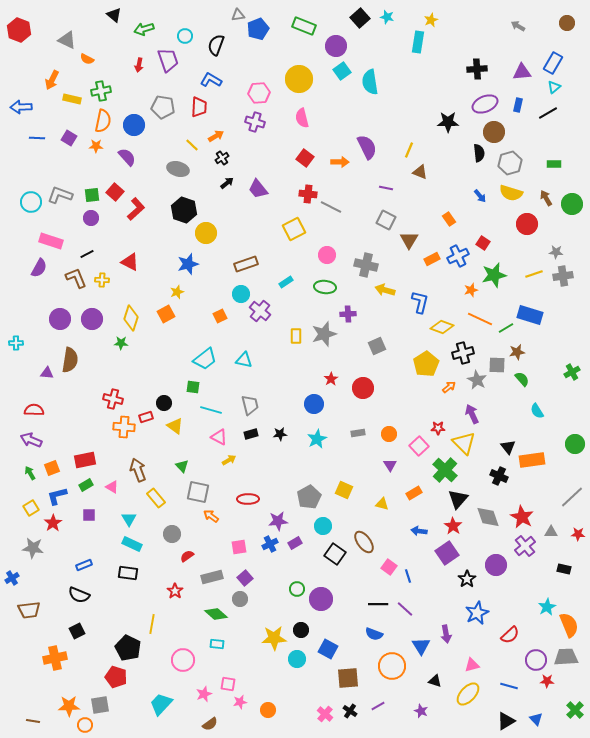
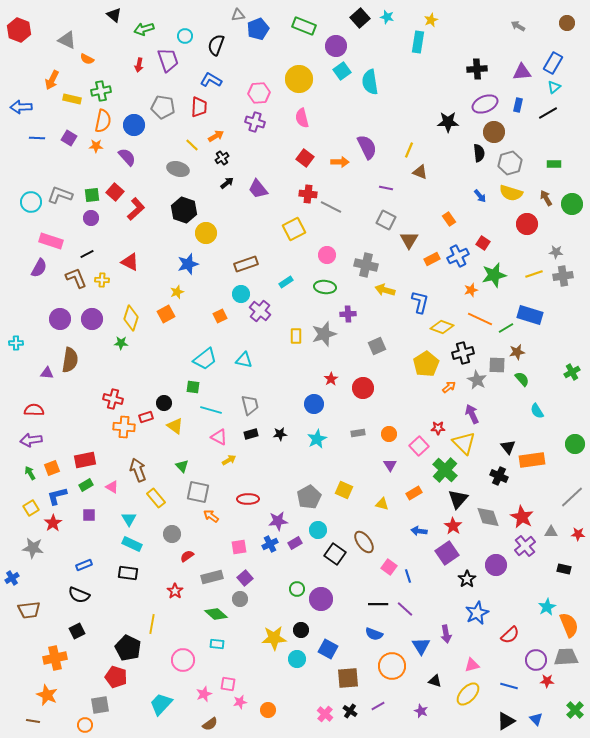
purple arrow at (31, 440): rotated 30 degrees counterclockwise
cyan circle at (323, 526): moved 5 px left, 4 px down
orange star at (69, 706): moved 22 px left, 11 px up; rotated 25 degrees clockwise
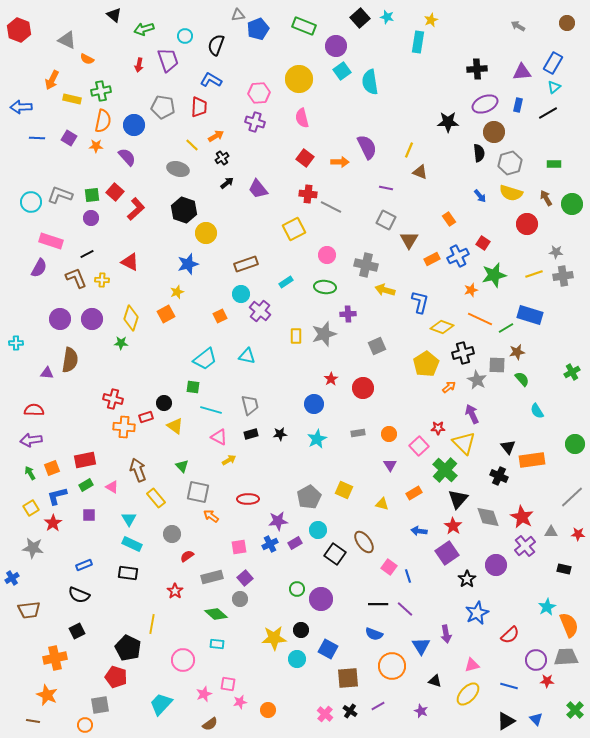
cyan triangle at (244, 360): moved 3 px right, 4 px up
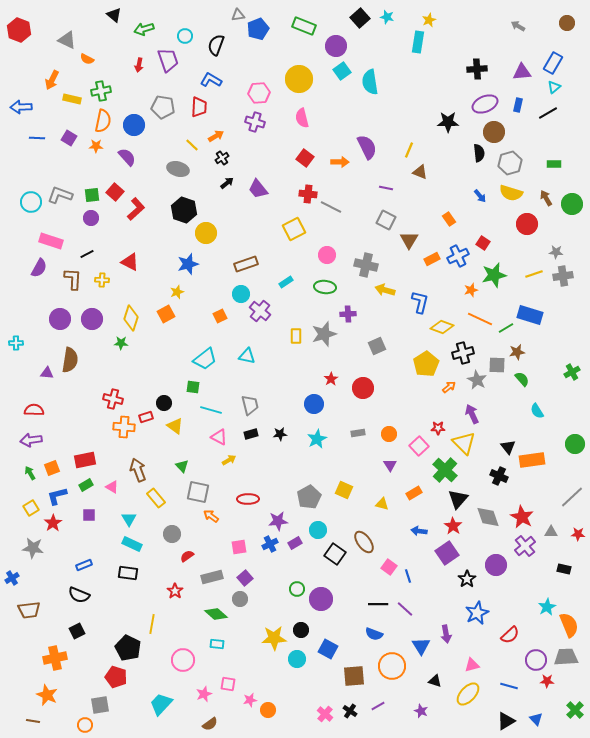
yellow star at (431, 20): moved 2 px left
brown L-shape at (76, 278): moved 3 px left, 1 px down; rotated 25 degrees clockwise
brown square at (348, 678): moved 6 px right, 2 px up
pink star at (240, 702): moved 10 px right, 2 px up
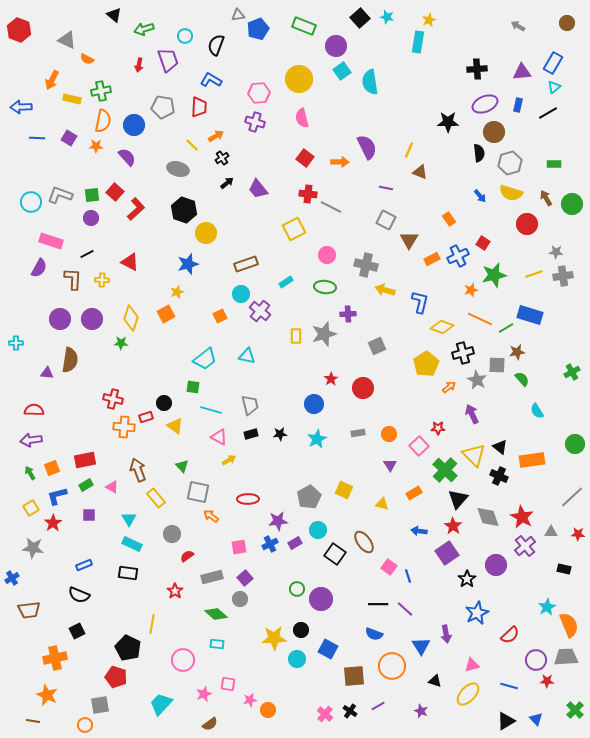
yellow triangle at (464, 443): moved 10 px right, 12 px down
black triangle at (508, 447): moved 8 px left; rotated 14 degrees counterclockwise
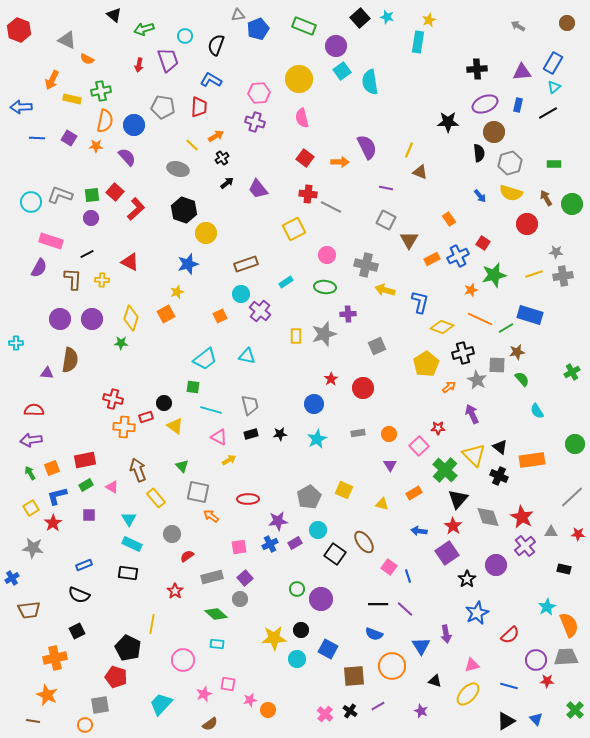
orange semicircle at (103, 121): moved 2 px right
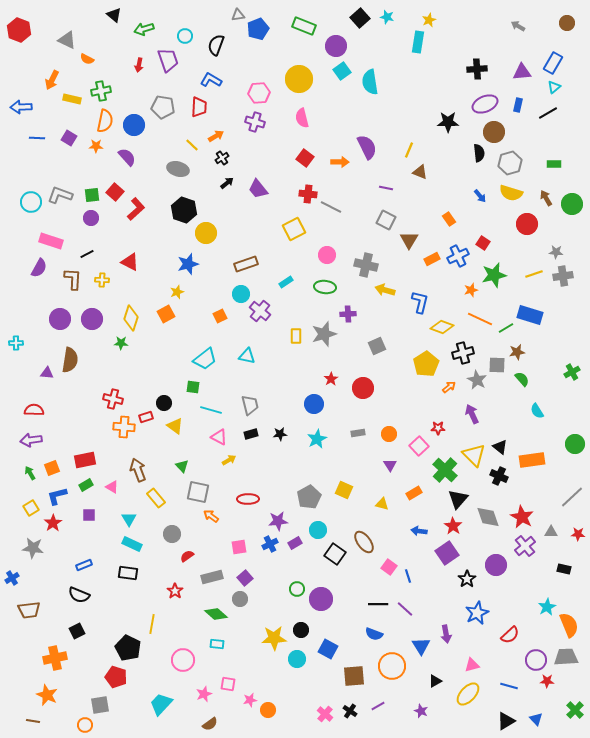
black triangle at (435, 681): rotated 48 degrees counterclockwise
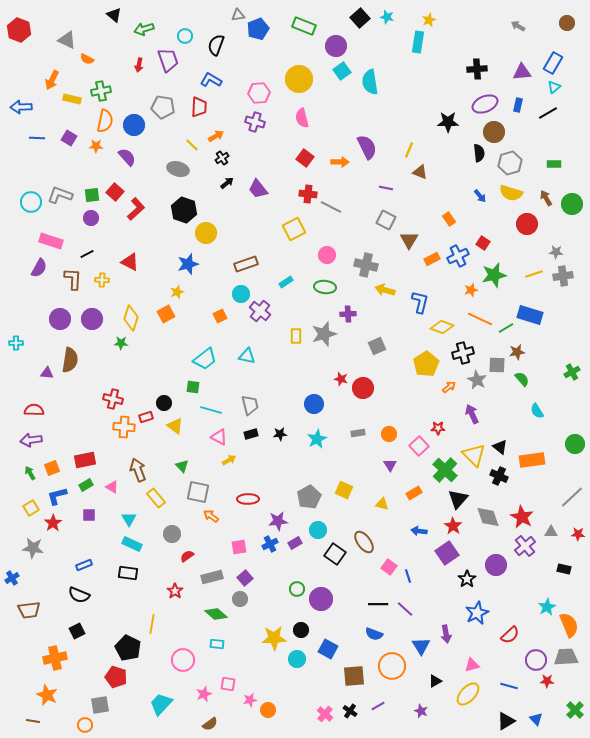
red star at (331, 379): moved 10 px right; rotated 24 degrees counterclockwise
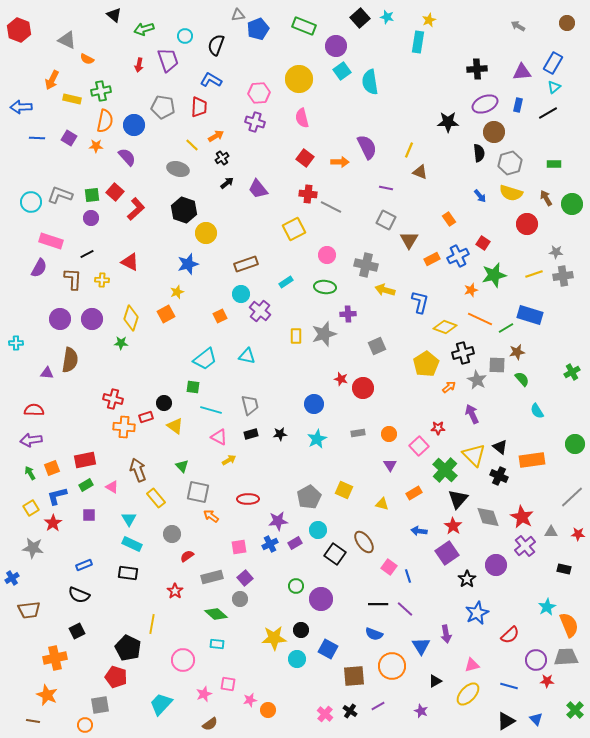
yellow diamond at (442, 327): moved 3 px right
green circle at (297, 589): moved 1 px left, 3 px up
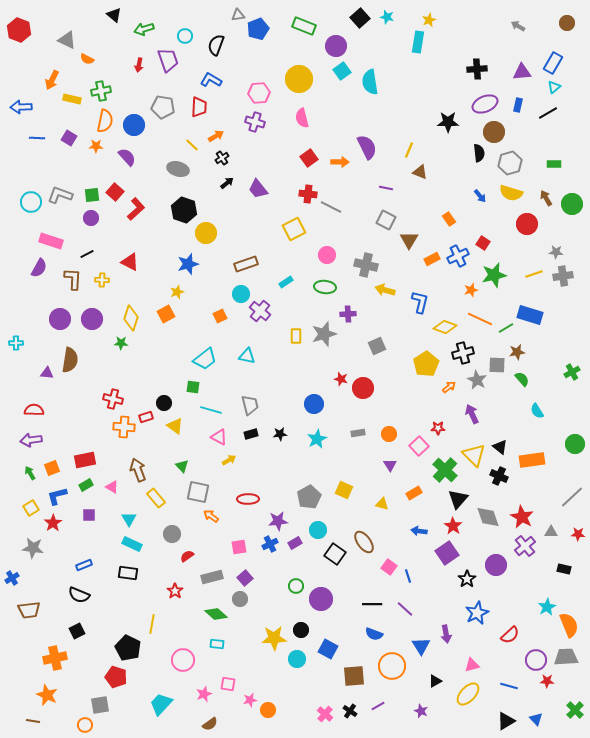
red square at (305, 158): moved 4 px right; rotated 18 degrees clockwise
black line at (378, 604): moved 6 px left
